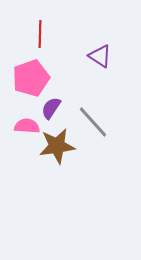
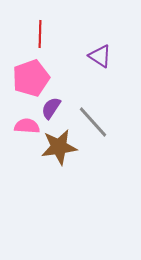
brown star: moved 2 px right, 1 px down
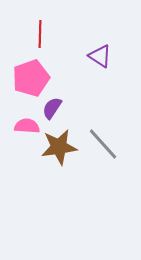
purple semicircle: moved 1 px right
gray line: moved 10 px right, 22 px down
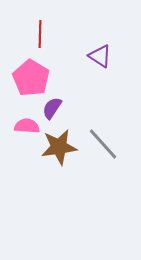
pink pentagon: rotated 21 degrees counterclockwise
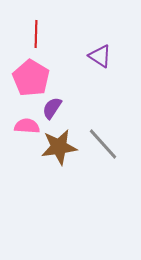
red line: moved 4 px left
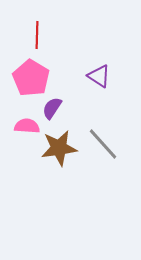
red line: moved 1 px right, 1 px down
purple triangle: moved 1 px left, 20 px down
brown star: moved 1 px down
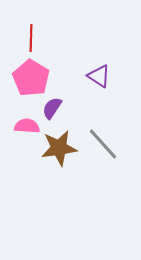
red line: moved 6 px left, 3 px down
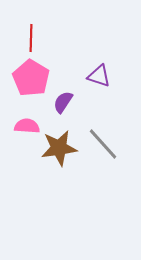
purple triangle: rotated 15 degrees counterclockwise
purple semicircle: moved 11 px right, 6 px up
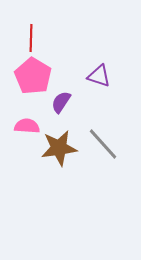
pink pentagon: moved 2 px right, 2 px up
purple semicircle: moved 2 px left
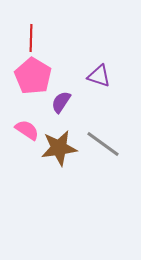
pink semicircle: moved 4 px down; rotated 30 degrees clockwise
gray line: rotated 12 degrees counterclockwise
